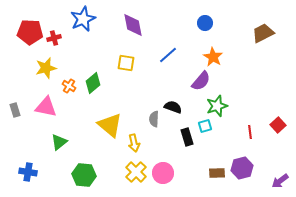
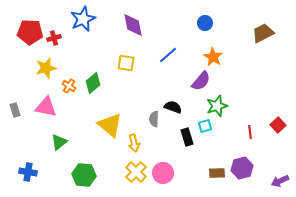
purple arrow: rotated 12 degrees clockwise
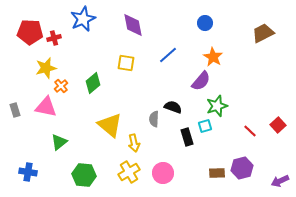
orange cross: moved 8 px left; rotated 16 degrees clockwise
red line: moved 1 px up; rotated 40 degrees counterclockwise
yellow cross: moved 7 px left; rotated 15 degrees clockwise
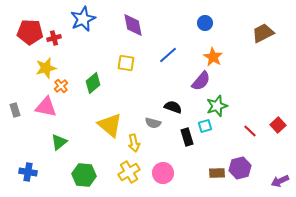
gray semicircle: moved 1 px left, 4 px down; rotated 77 degrees counterclockwise
purple hexagon: moved 2 px left
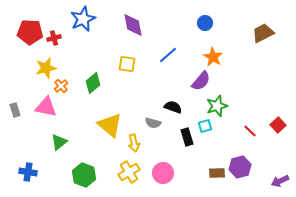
yellow square: moved 1 px right, 1 px down
purple hexagon: moved 1 px up
green hexagon: rotated 15 degrees clockwise
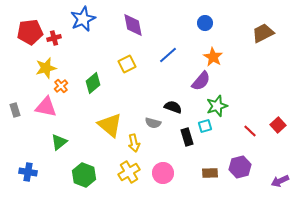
red pentagon: rotated 10 degrees counterclockwise
yellow square: rotated 36 degrees counterclockwise
brown rectangle: moved 7 px left
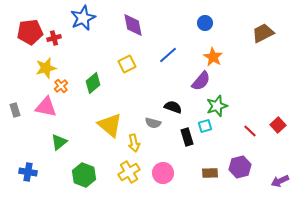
blue star: moved 1 px up
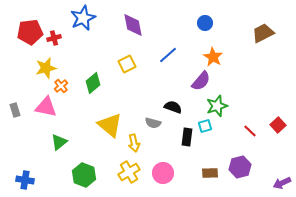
black rectangle: rotated 24 degrees clockwise
blue cross: moved 3 px left, 8 px down
purple arrow: moved 2 px right, 2 px down
